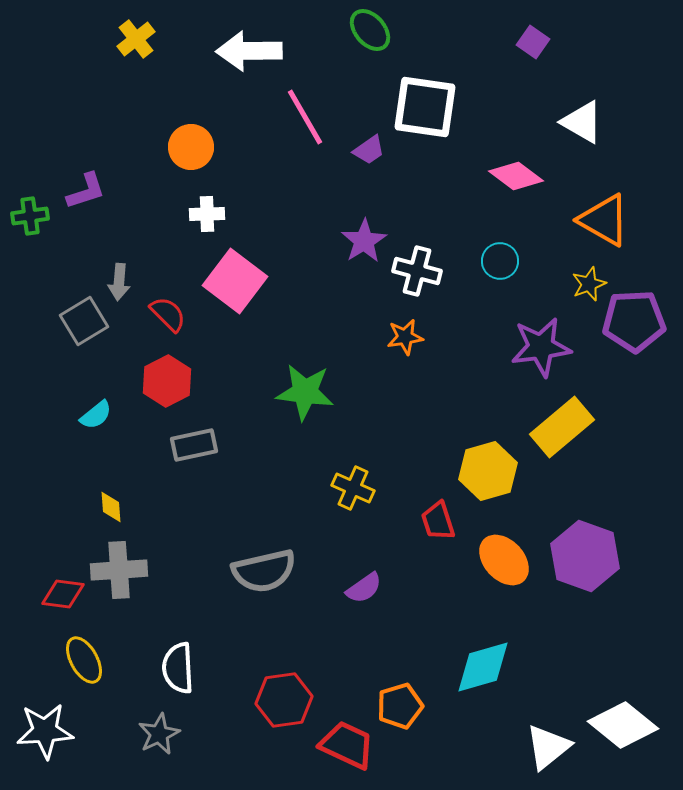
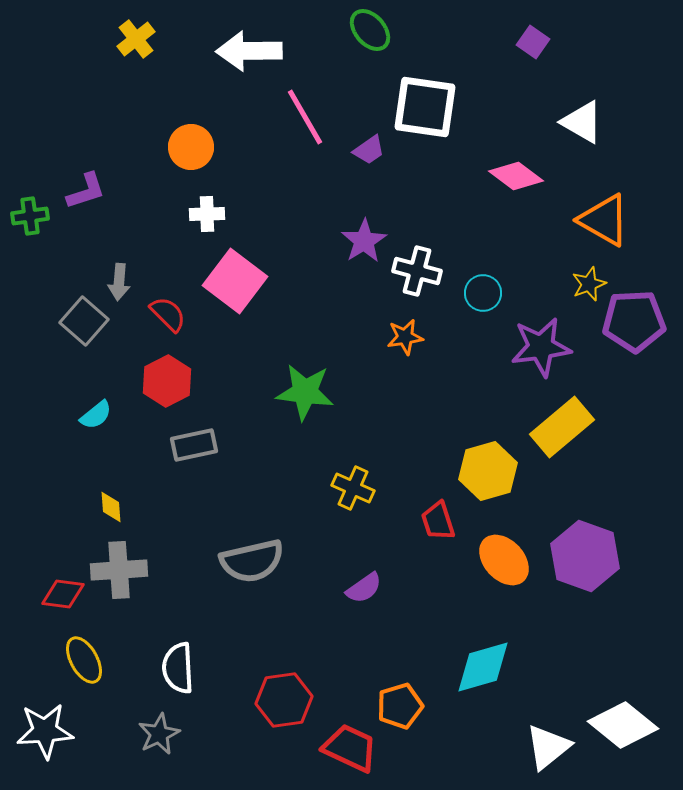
cyan circle at (500, 261): moved 17 px left, 32 px down
gray square at (84, 321): rotated 18 degrees counterclockwise
gray semicircle at (264, 571): moved 12 px left, 10 px up
red trapezoid at (347, 745): moved 3 px right, 3 px down
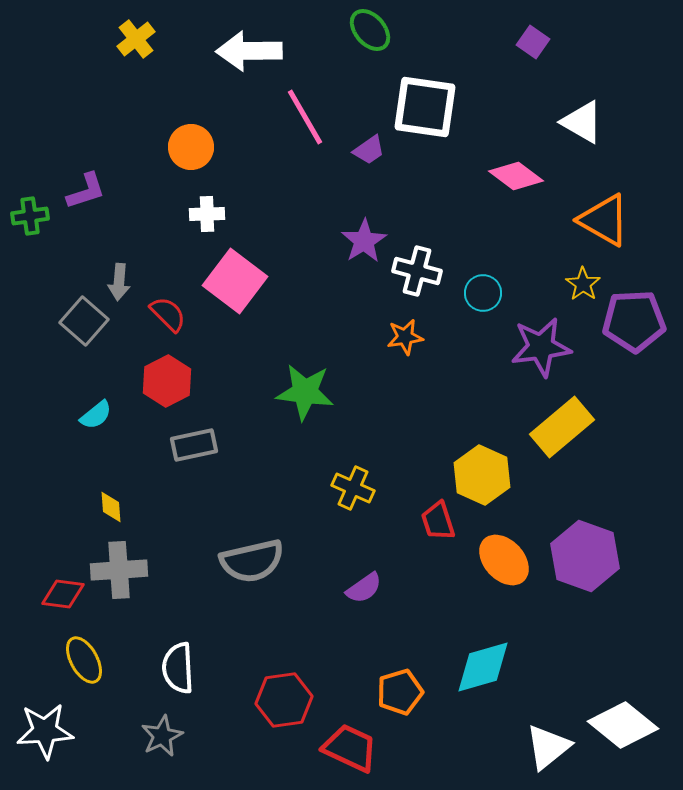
yellow star at (589, 284): moved 6 px left; rotated 16 degrees counterclockwise
yellow hexagon at (488, 471): moved 6 px left, 4 px down; rotated 20 degrees counterclockwise
orange pentagon at (400, 706): moved 14 px up
gray star at (159, 734): moved 3 px right, 2 px down
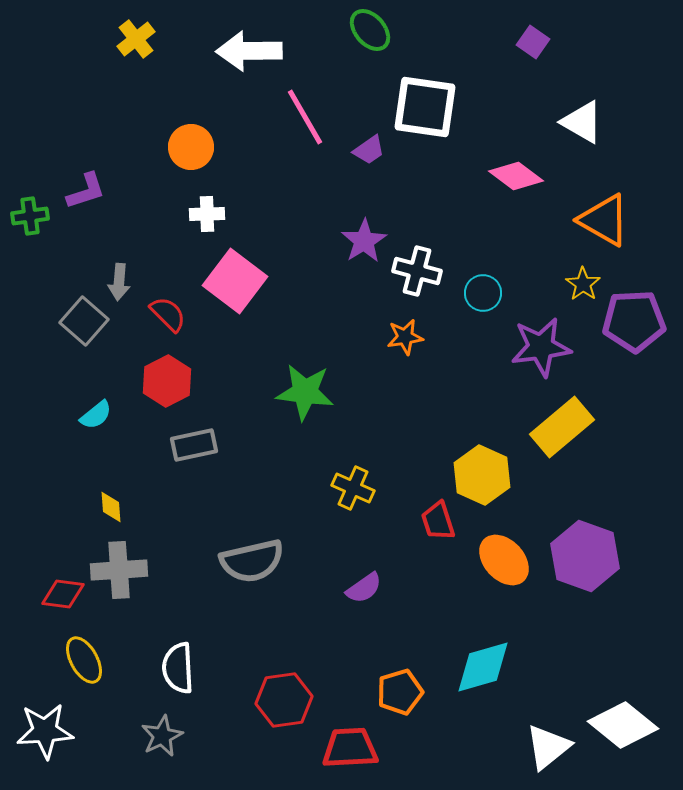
red trapezoid at (350, 748): rotated 28 degrees counterclockwise
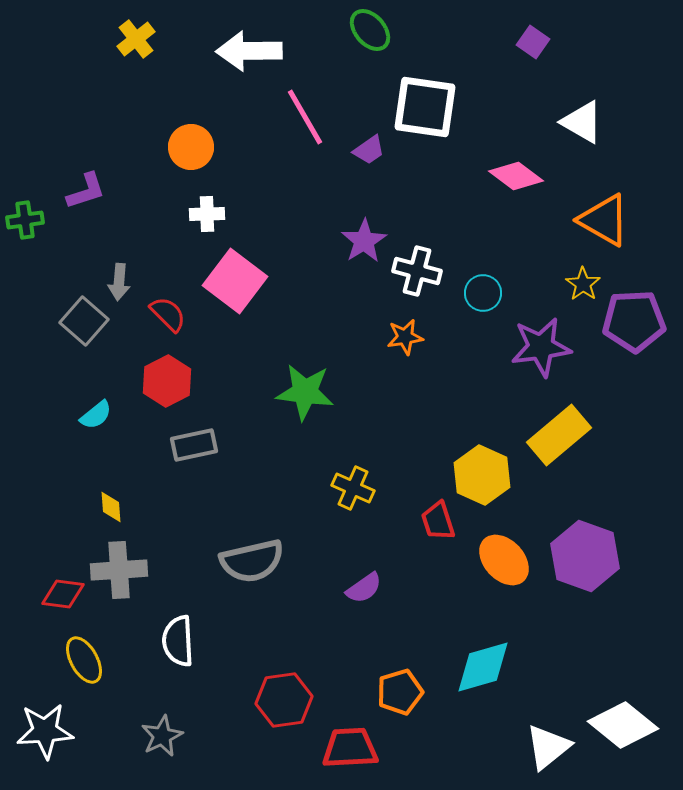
green cross at (30, 216): moved 5 px left, 4 px down
yellow rectangle at (562, 427): moved 3 px left, 8 px down
white semicircle at (178, 668): moved 27 px up
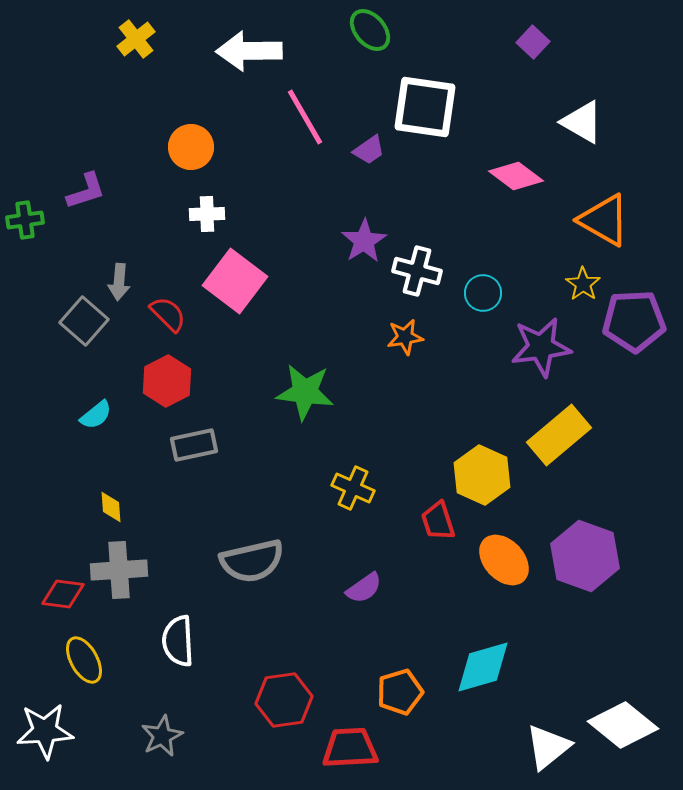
purple square at (533, 42): rotated 8 degrees clockwise
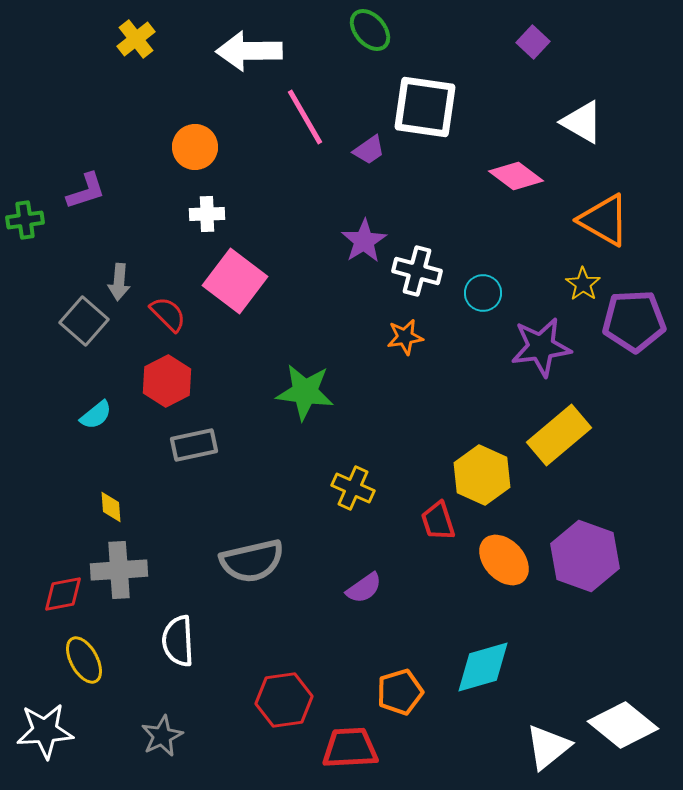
orange circle at (191, 147): moved 4 px right
red diamond at (63, 594): rotated 18 degrees counterclockwise
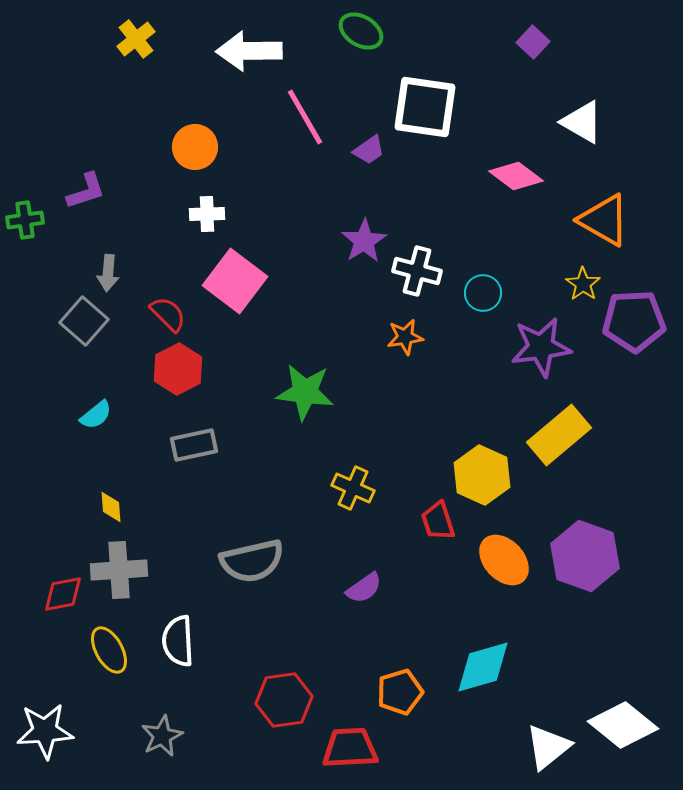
green ellipse at (370, 30): moved 9 px left, 1 px down; rotated 18 degrees counterclockwise
gray arrow at (119, 282): moved 11 px left, 9 px up
red hexagon at (167, 381): moved 11 px right, 12 px up
yellow ellipse at (84, 660): moved 25 px right, 10 px up
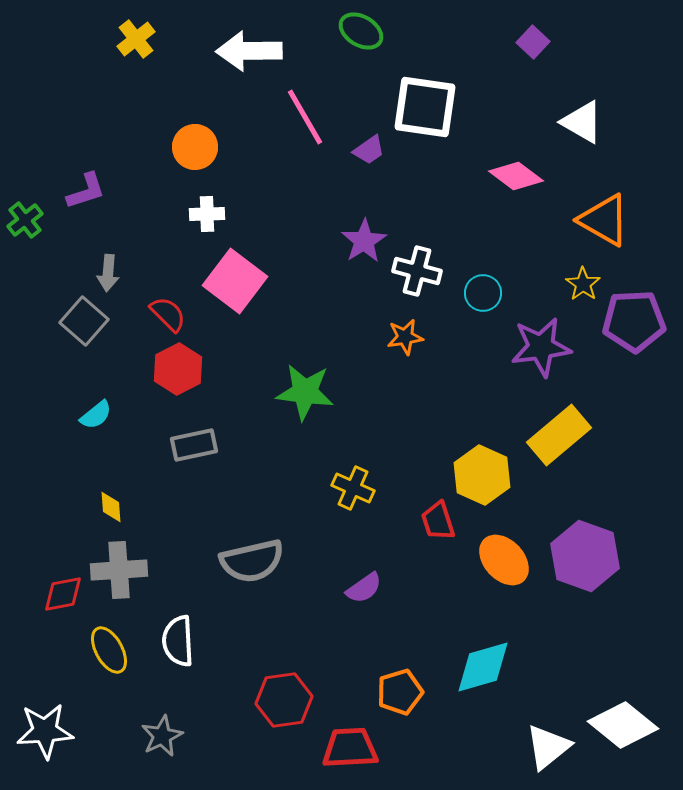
green cross at (25, 220): rotated 30 degrees counterclockwise
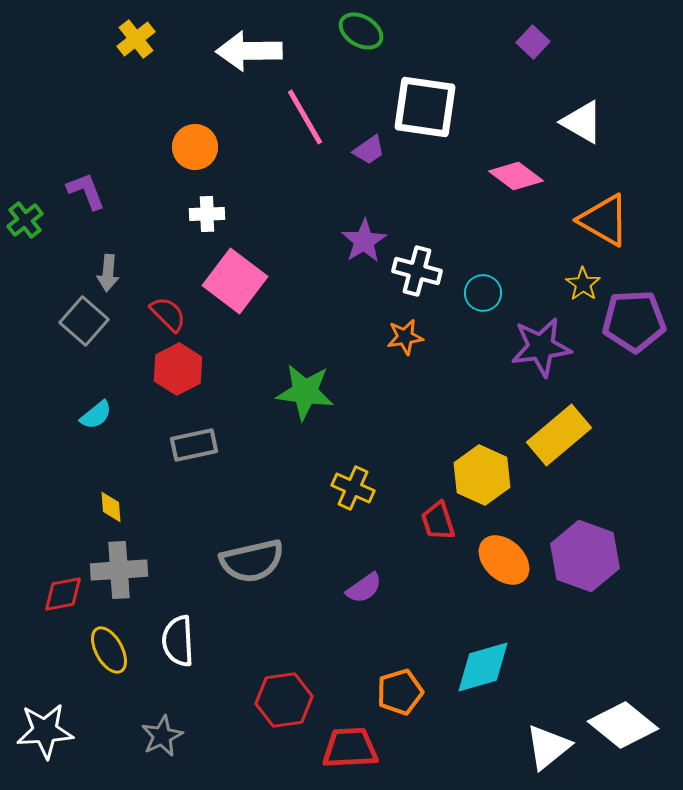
purple L-shape at (86, 191): rotated 93 degrees counterclockwise
orange ellipse at (504, 560): rotated 4 degrees counterclockwise
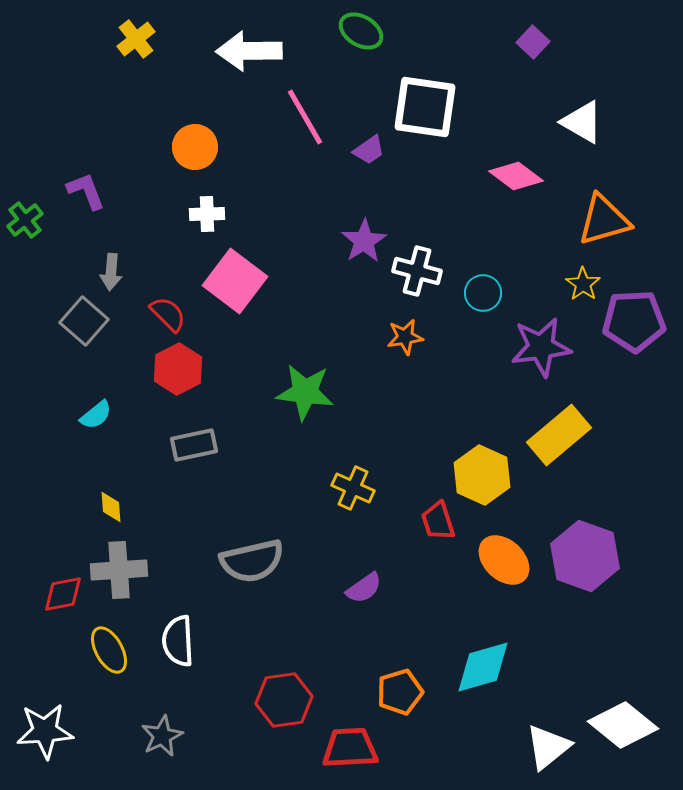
orange triangle at (604, 220): rotated 46 degrees counterclockwise
gray arrow at (108, 273): moved 3 px right, 1 px up
